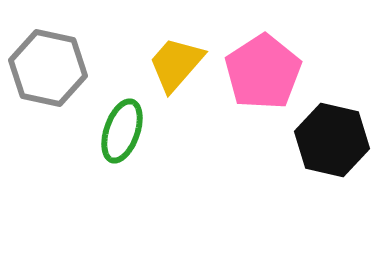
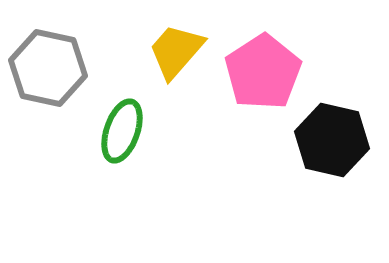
yellow trapezoid: moved 13 px up
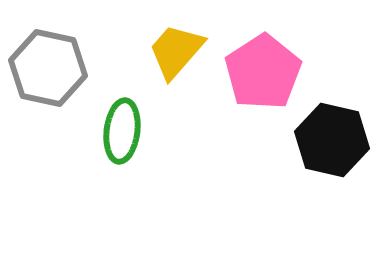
green ellipse: rotated 12 degrees counterclockwise
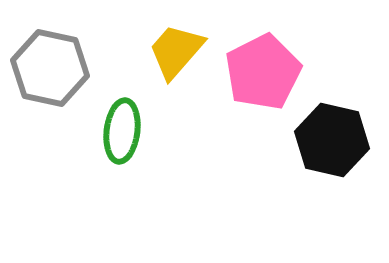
gray hexagon: moved 2 px right
pink pentagon: rotated 6 degrees clockwise
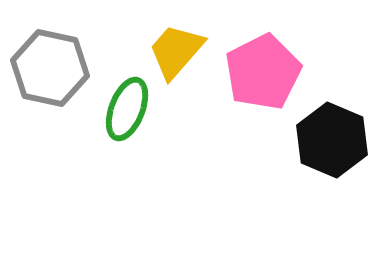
green ellipse: moved 5 px right, 22 px up; rotated 14 degrees clockwise
black hexagon: rotated 10 degrees clockwise
